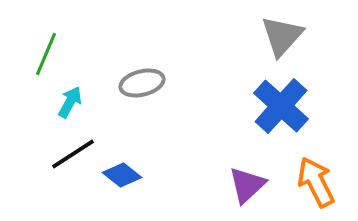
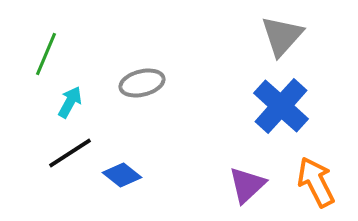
black line: moved 3 px left, 1 px up
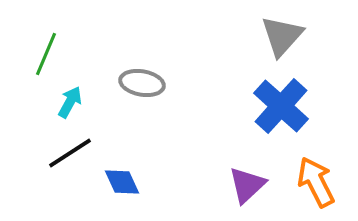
gray ellipse: rotated 24 degrees clockwise
blue diamond: moved 7 px down; rotated 27 degrees clockwise
